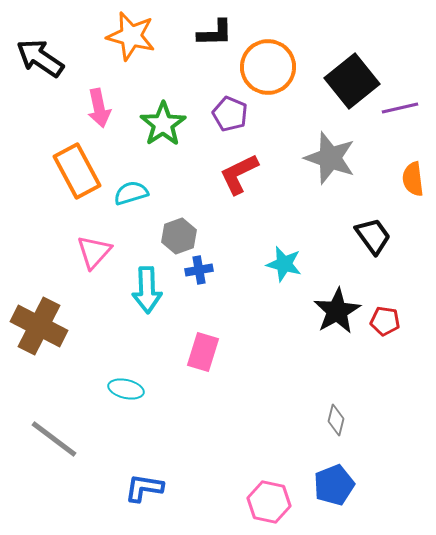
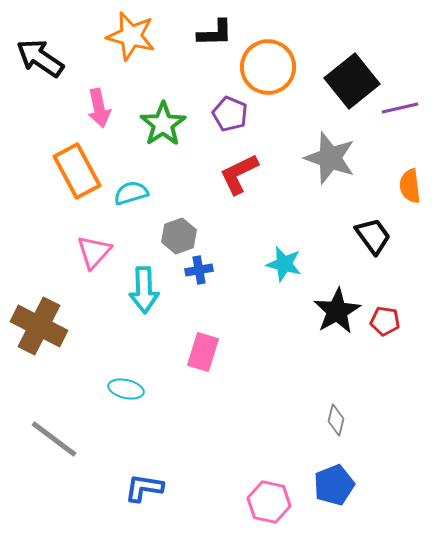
orange semicircle: moved 3 px left, 7 px down
cyan arrow: moved 3 px left
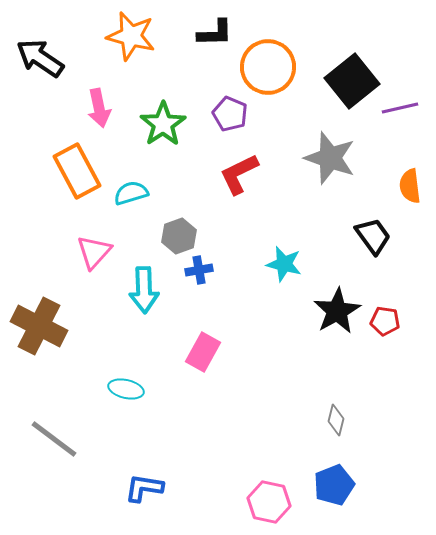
pink rectangle: rotated 12 degrees clockwise
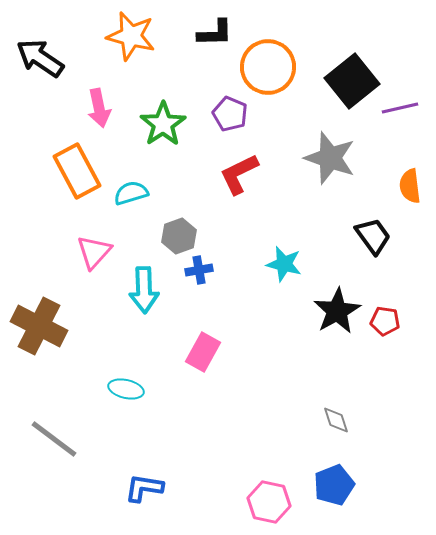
gray diamond: rotated 32 degrees counterclockwise
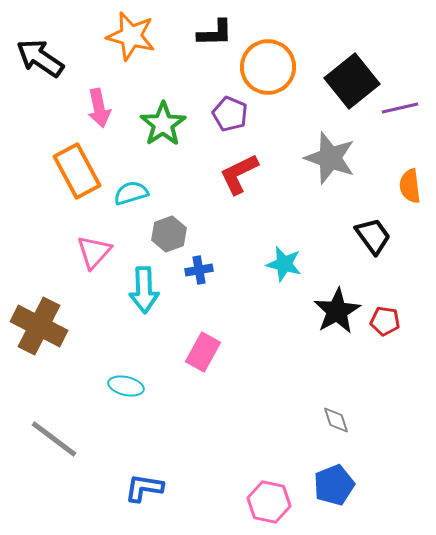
gray hexagon: moved 10 px left, 2 px up
cyan ellipse: moved 3 px up
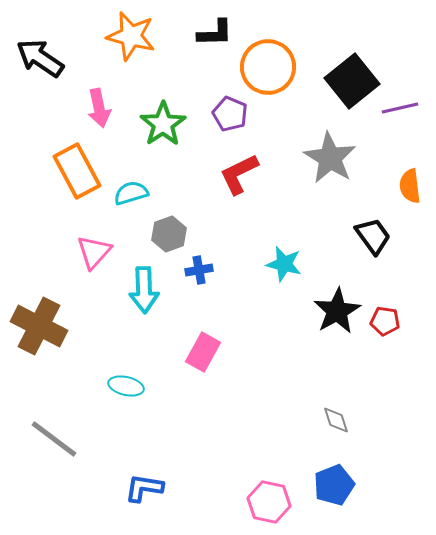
gray star: rotated 12 degrees clockwise
